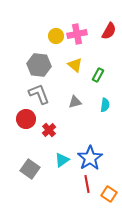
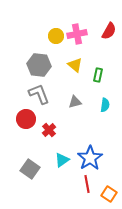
green rectangle: rotated 16 degrees counterclockwise
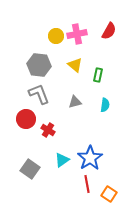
red cross: moved 1 px left; rotated 16 degrees counterclockwise
